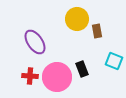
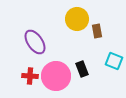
pink circle: moved 1 px left, 1 px up
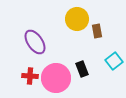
cyan square: rotated 30 degrees clockwise
pink circle: moved 2 px down
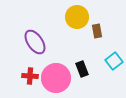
yellow circle: moved 2 px up
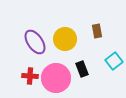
yellow circle: moved 12 px left, 22 px down
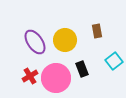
yellow circle: moved 1 px down
red cross: rotated 35 degrees counterclockwise
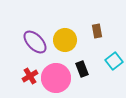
purple ellipse: rotated 10 degrees counterclockwise
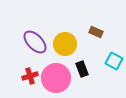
brown rectangle: moved 1 px left, 1 px down; rotated 56 degrees counterclockwise
yellow circle: moved 4 px down
cyan square: rotated 24 degrees counterclockwise
red cross: rotated 14 degrees clockwise
